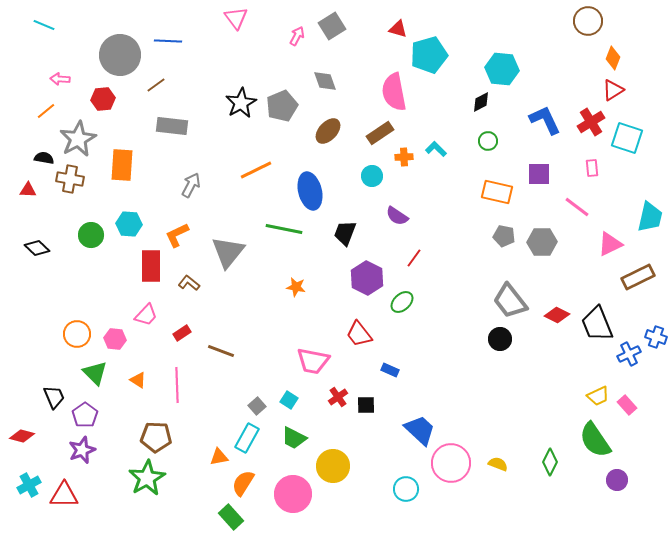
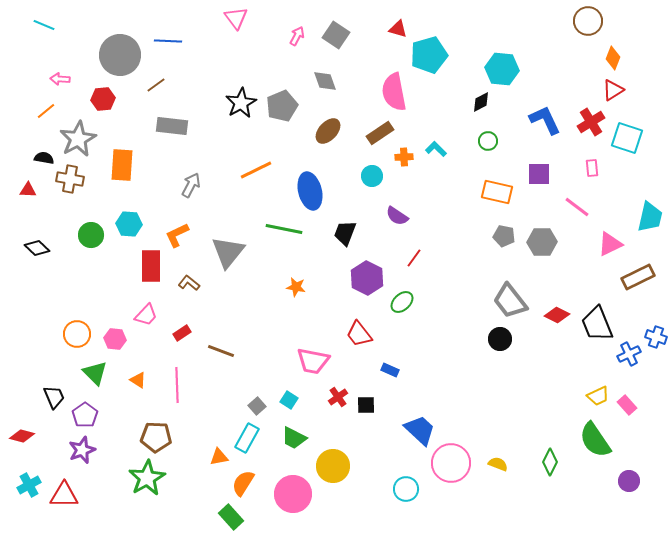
gray square at (332, 26): moved 4 px right, 9 px down; rotated 24 degrees counterclockwise
purple circle at (617, 480): moved 12 px right, 1 px down
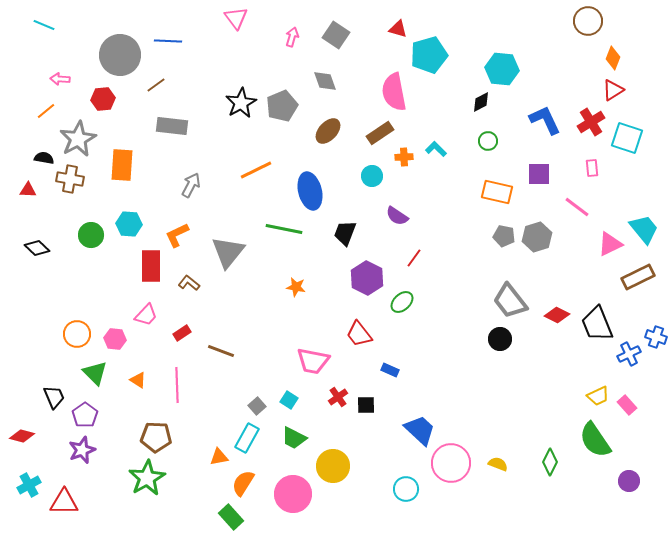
pink arrow at (297, 36): moved 5 px left, 1 px down; rotated 12 degrees counterclockwise
cyan trapezoid at (650, 217): moved 6 px left, 12 px down; rotated 52 degrees counterclockwise
gray hexagon at (542, 242): moved 5 px left, 5 px up; rotated 16 degrees counterclockwise
red triangle at (64, 495): moved 7 px down
